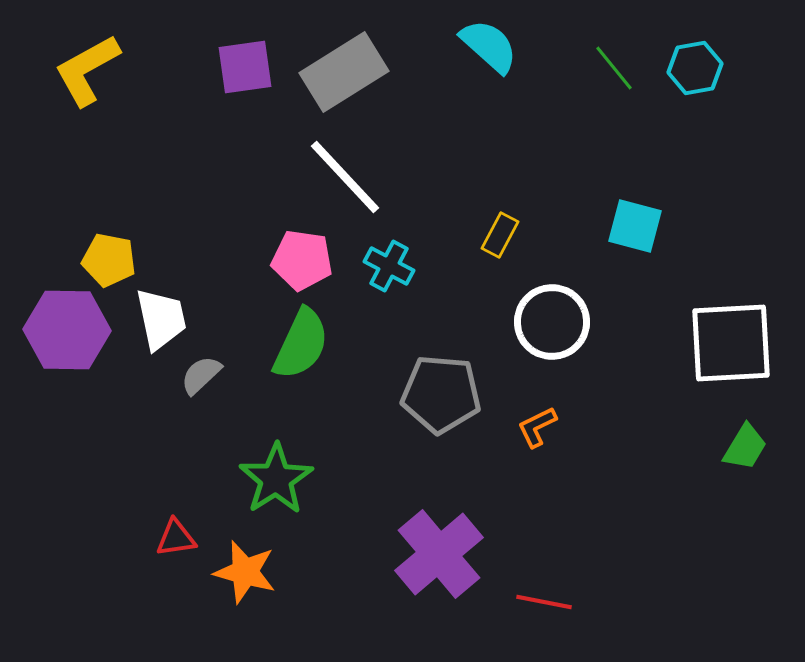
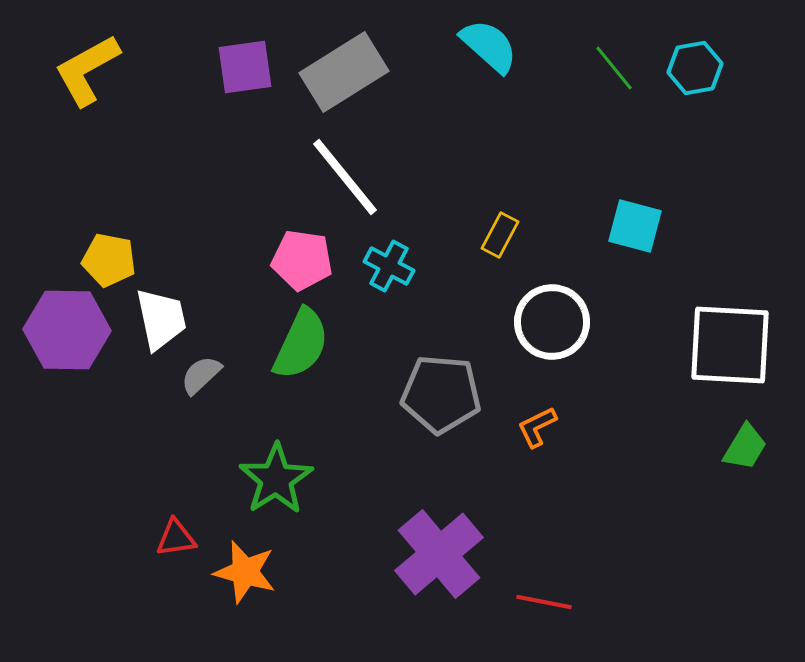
white line: rotated 4 degrees clockwise
white square: moved 1 px left, 2 px down; rotated 6 degrees clockwise
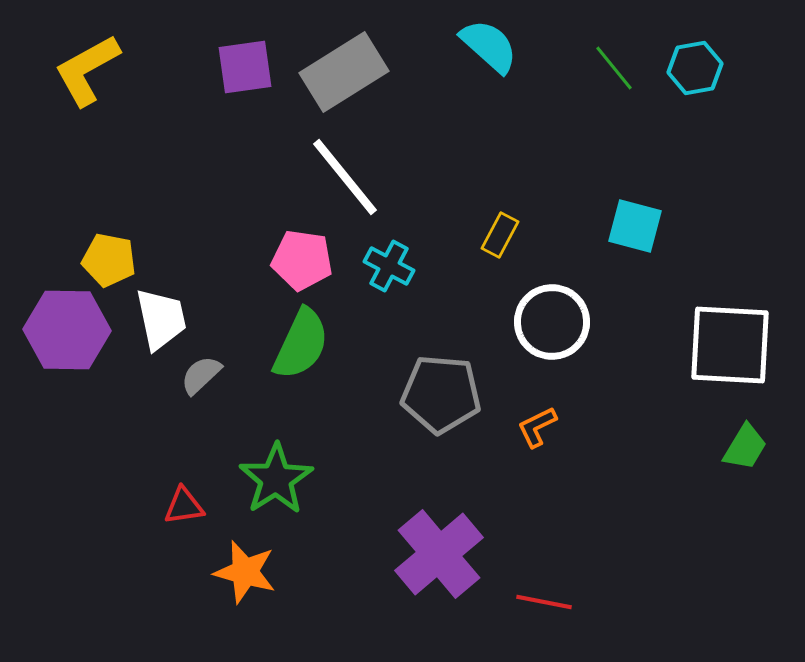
red triangle: moved 8 px right, 32 px up
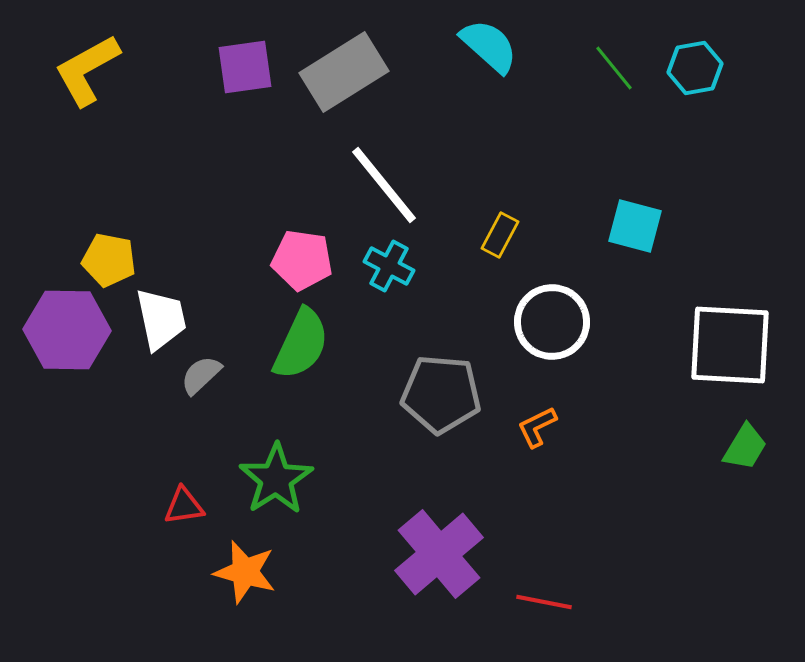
white line: moved 39 px right, 8 px down
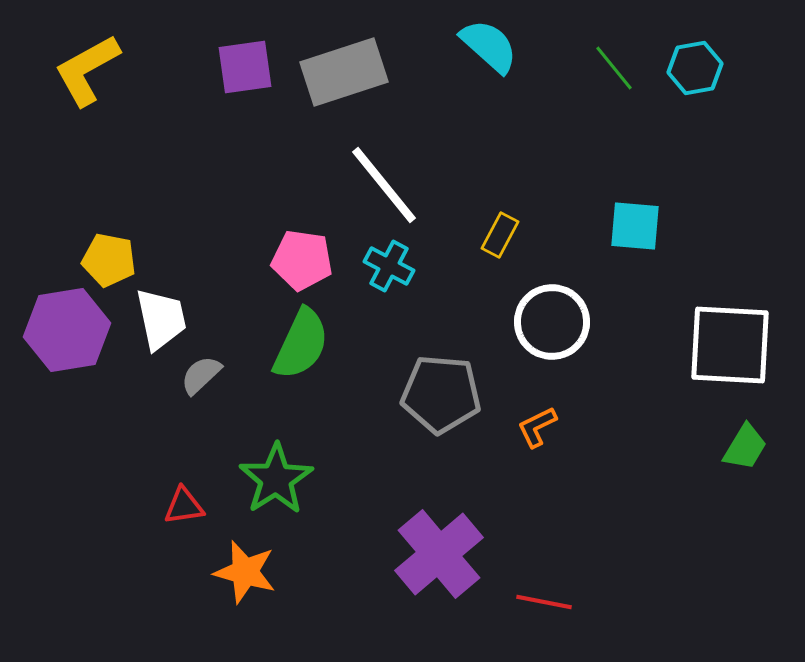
gray rectangle: rotated 14 degrees clockwise
cyan square: rotated 10 degrees counterclockwise
purple hexagon: rotated 10 degrees counterclockwise
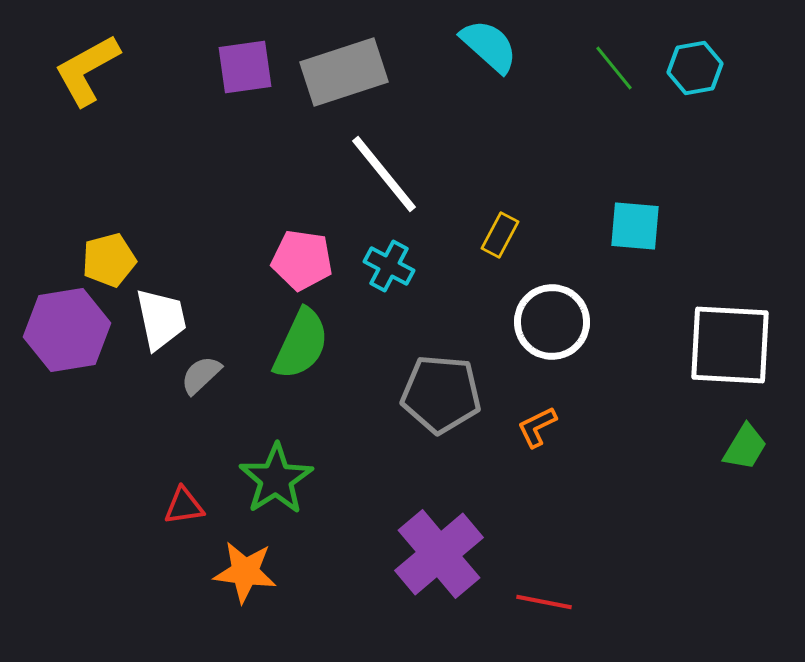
white line: moved 11 px up
yellow pentagon: rotated 26 degrees counterclockwise
orange star: rotated 8 degrees counterclockwise
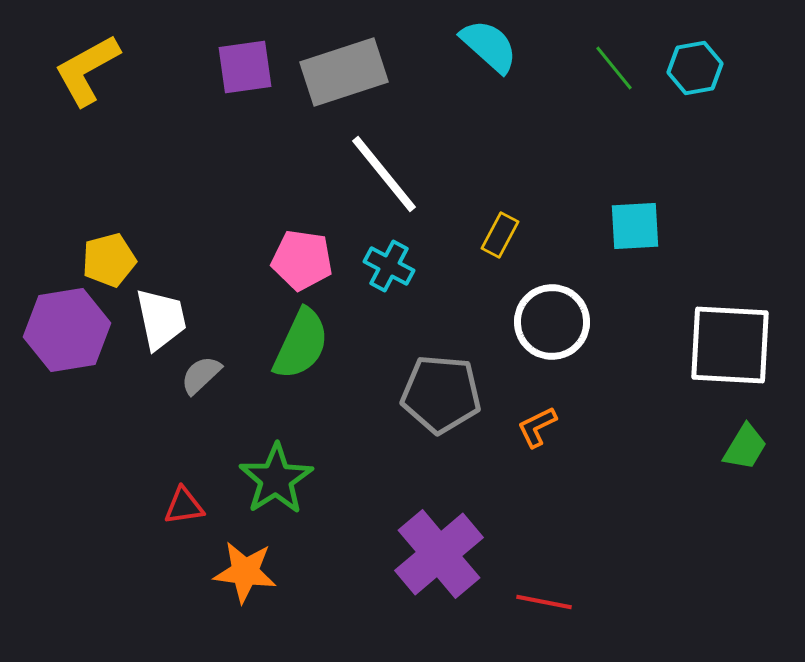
cyan square: rotated 8 degrees counterclockwise
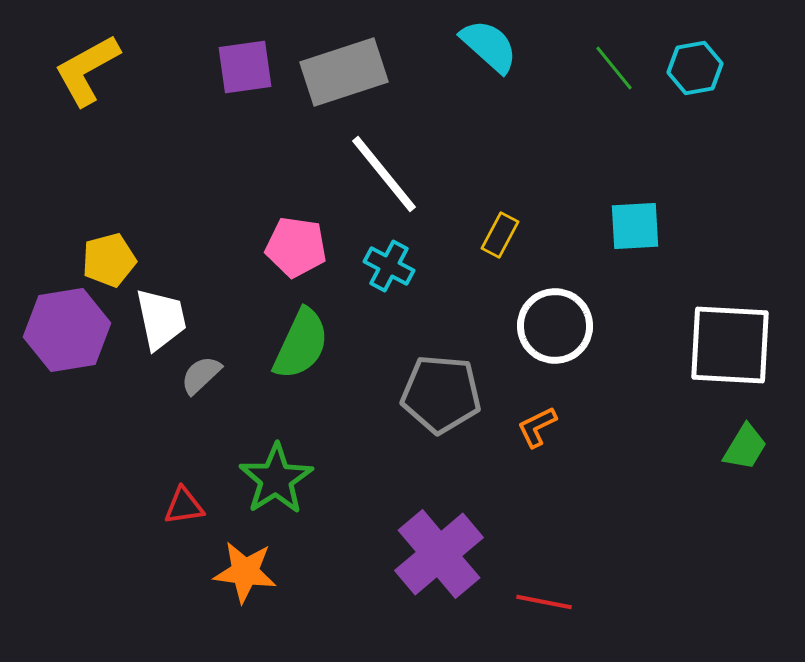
pink pentagon: moved 6 px left, 13 px up
white circle: moved 3 px right, 4 px down
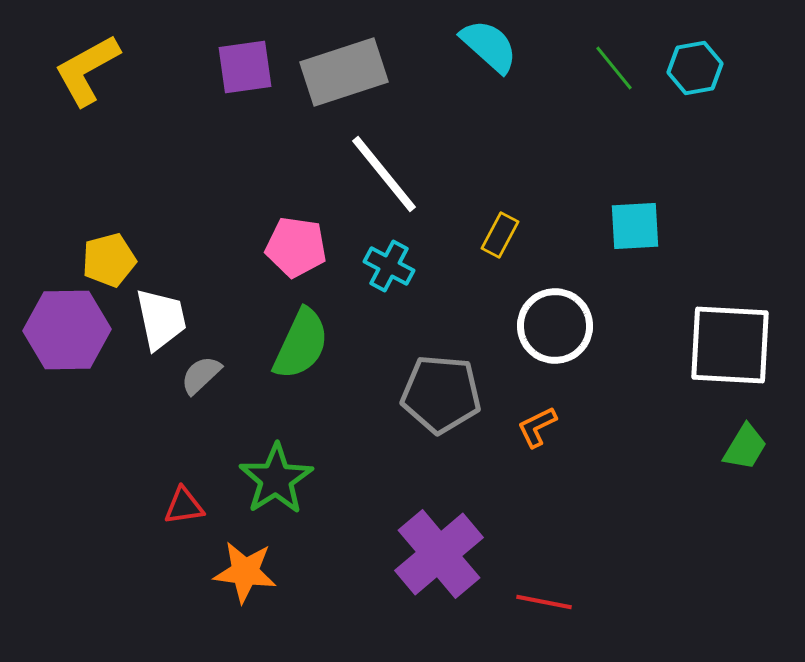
purple hexagon: rotated 8 degrees clockwise
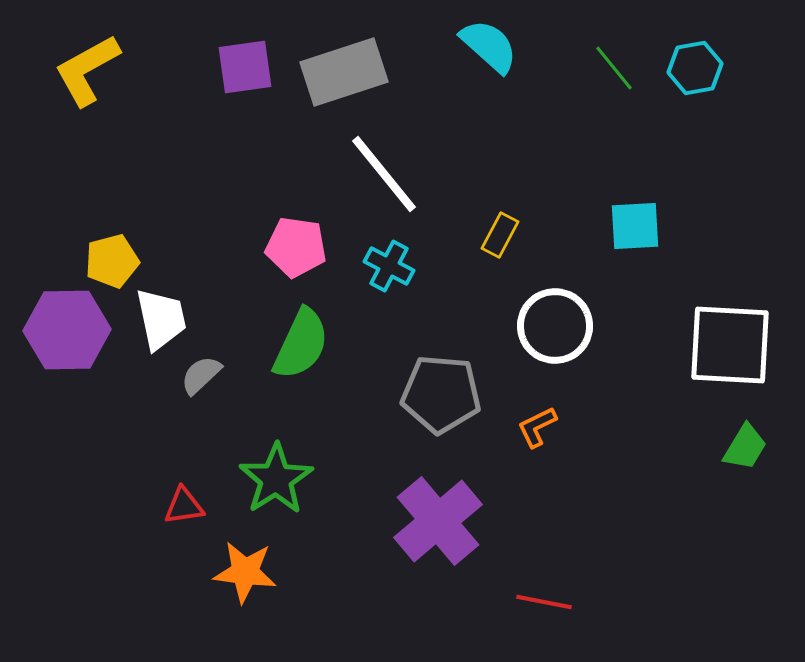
yellow pentagon: moved 3 px right, 1 px down
purple cross: moved 1 px left, 33 px up
